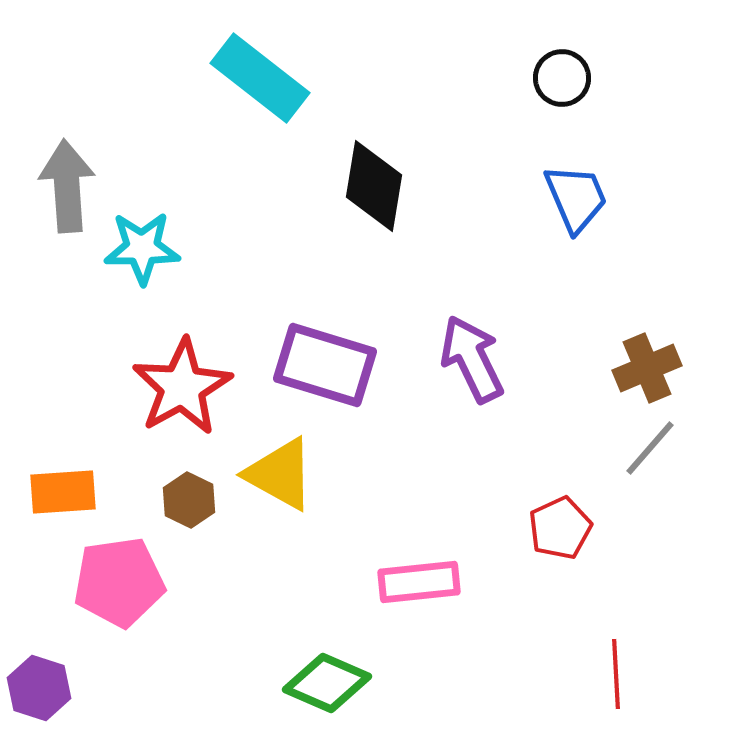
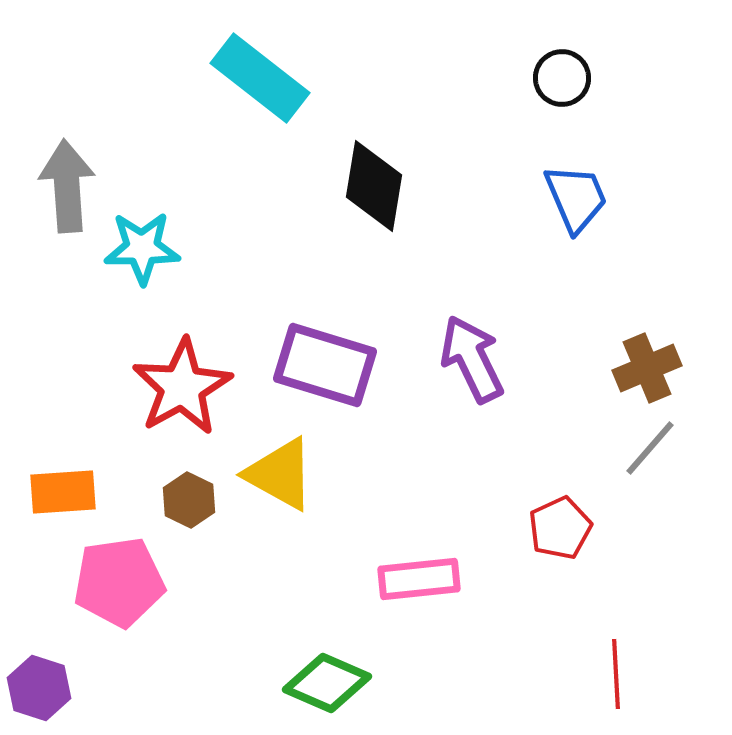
pink rectangle: moved 3 px up
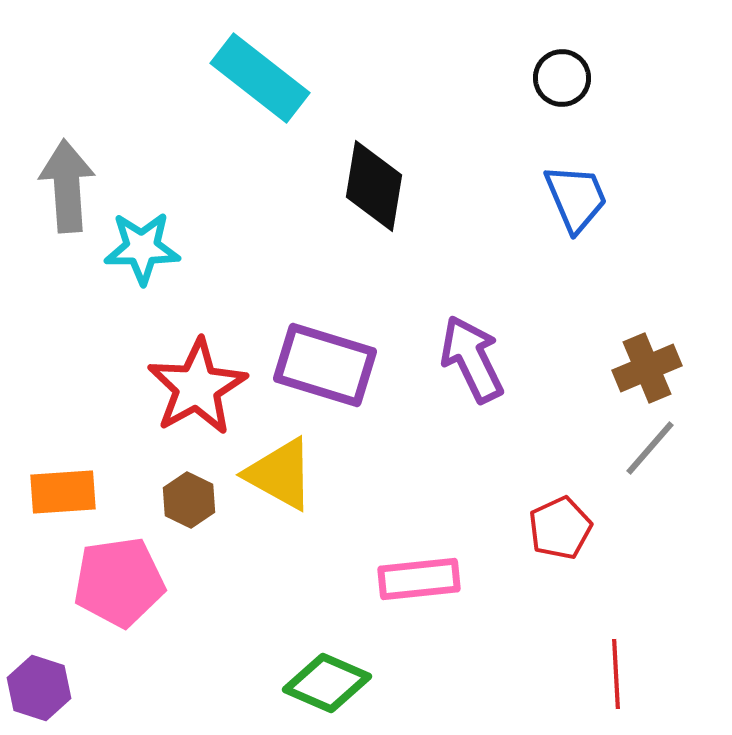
red star: moved 15 px right
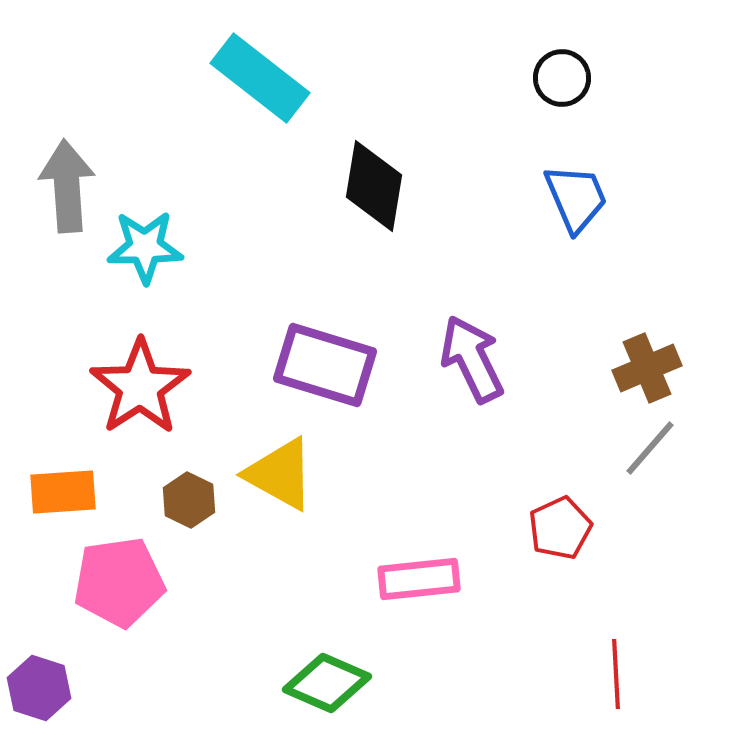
cyan star: moved 3 px right, 1 px up
red star: moved 57 px left; rotated 4 degrees counterclockwise
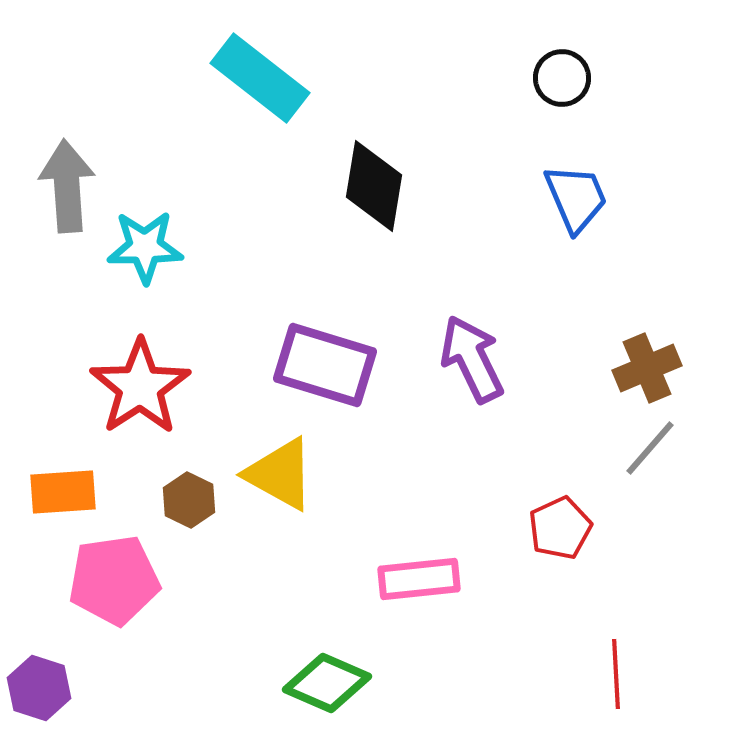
pink pentagon: moved 5 px left, 2 px up
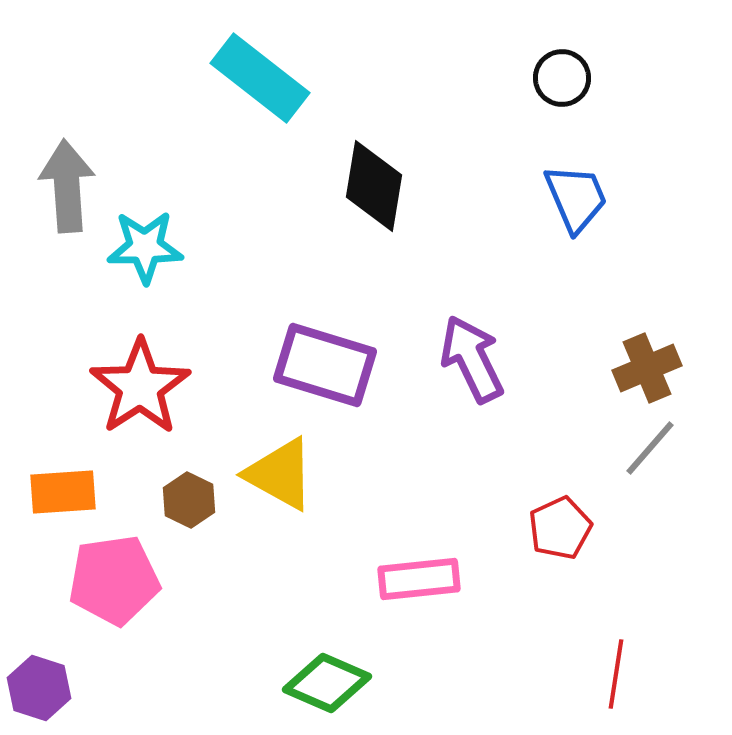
red line: rotated 12 degrees clockwise
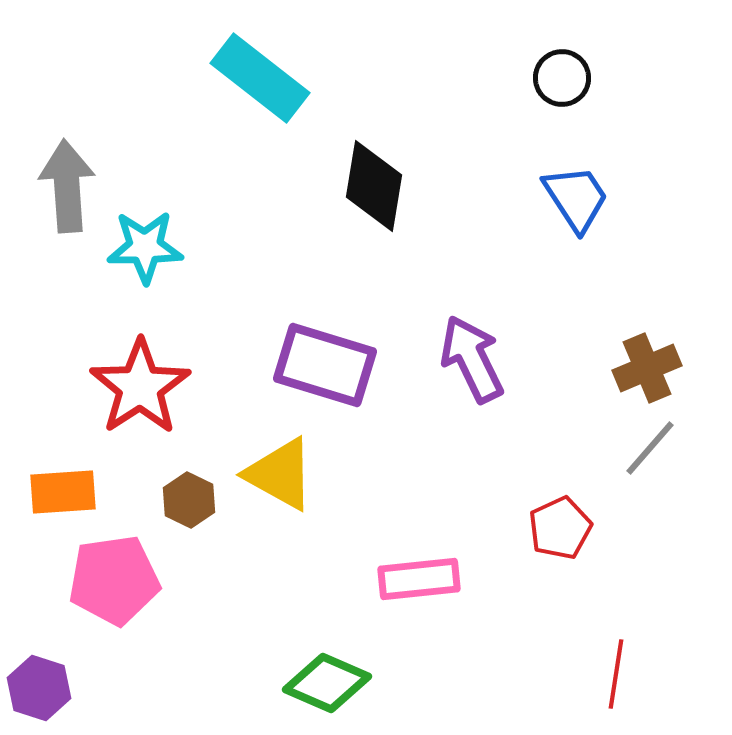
blue trapezoid: rotated 10 degrees counterclockwise
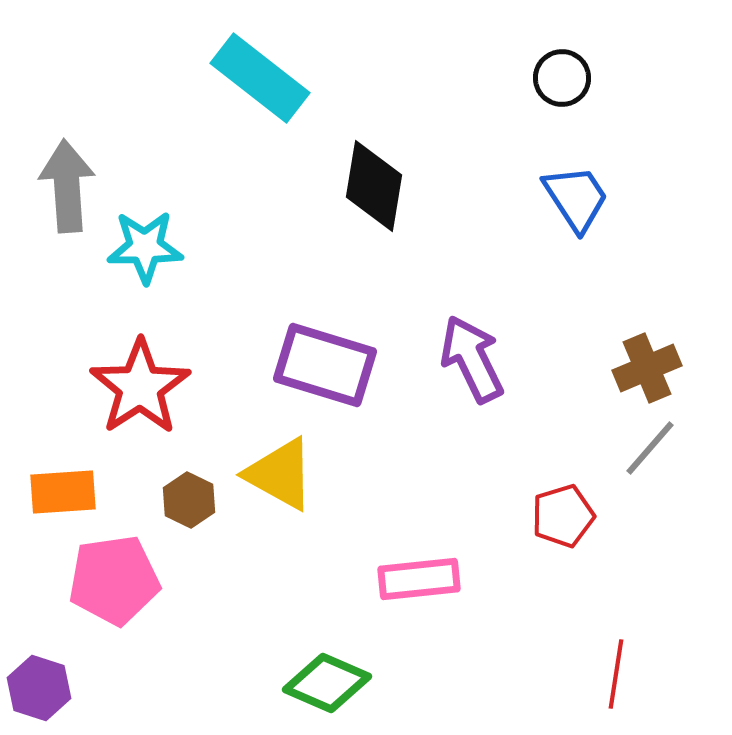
red pentagon: moved 3 px right, 12 px up; rotated 8 degrees clockwise
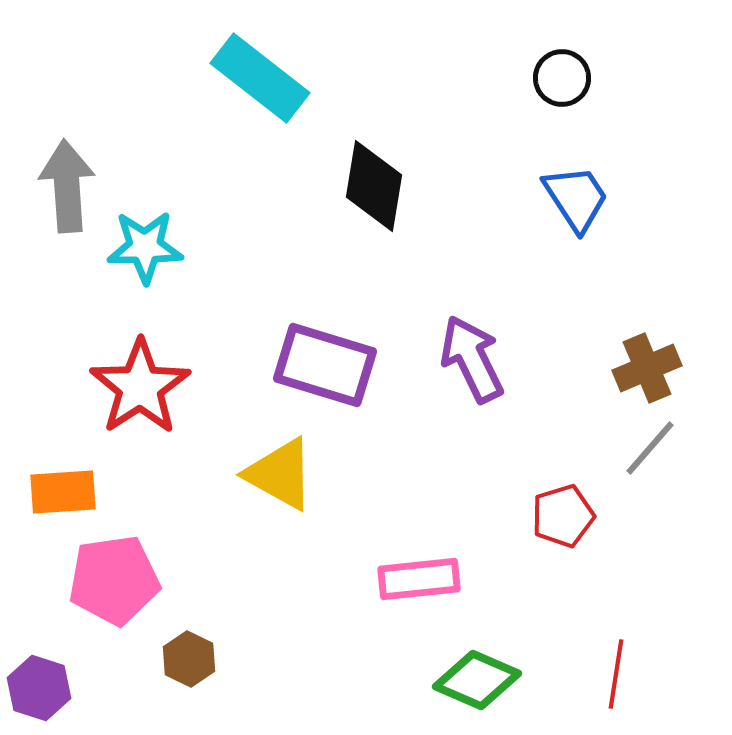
brown hexagon: moved 159 px down
green diamond: moved 150 px right, 3 px up
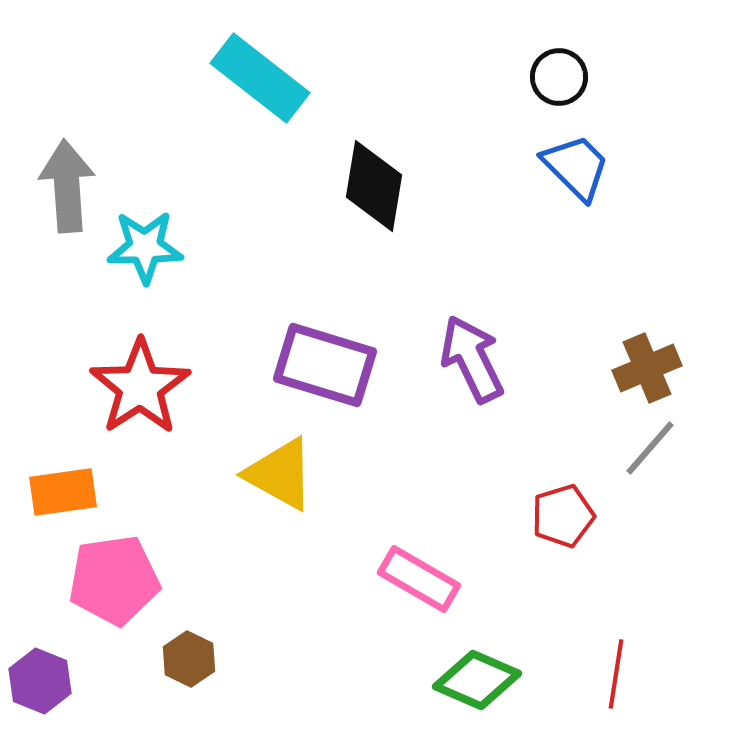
black circle: moved 3 px left, 1 px up
blue trapezoid: moved 31 px up; rotated 12 degrees counterclockwise
orange rectangle: rotated 4 degrees counterclockwise
pink rectangle: rotated 36 degrees clockwise
purple hexagon: moved 1 px right, 7 px up; rotated 4 degrees clockwise
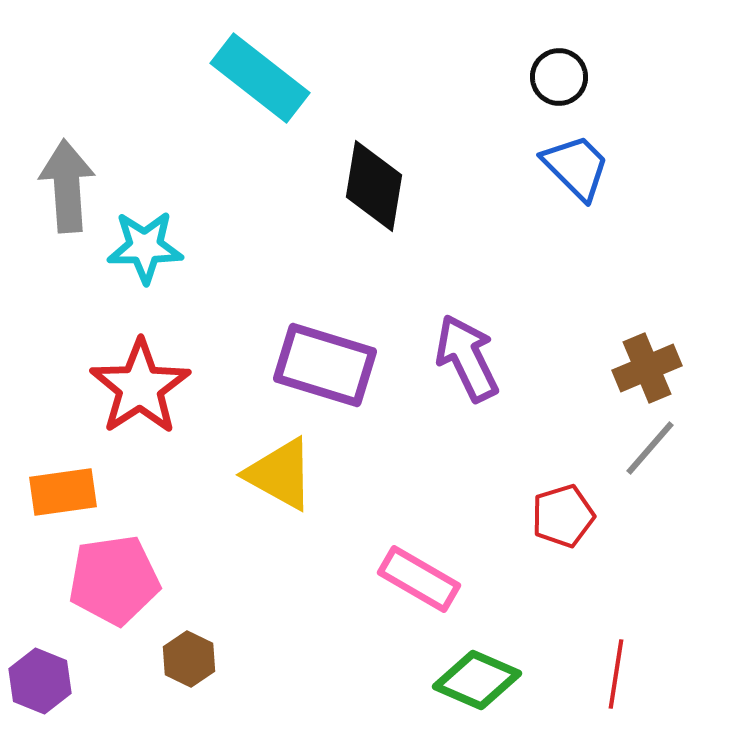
purple arrow: moved 5 px left, 1 px up
